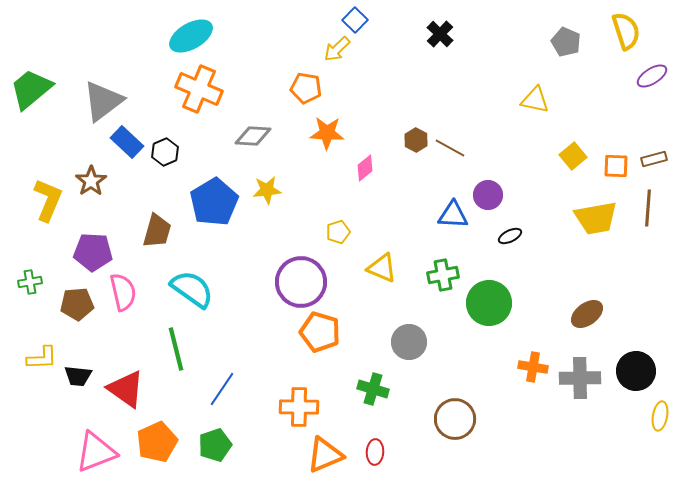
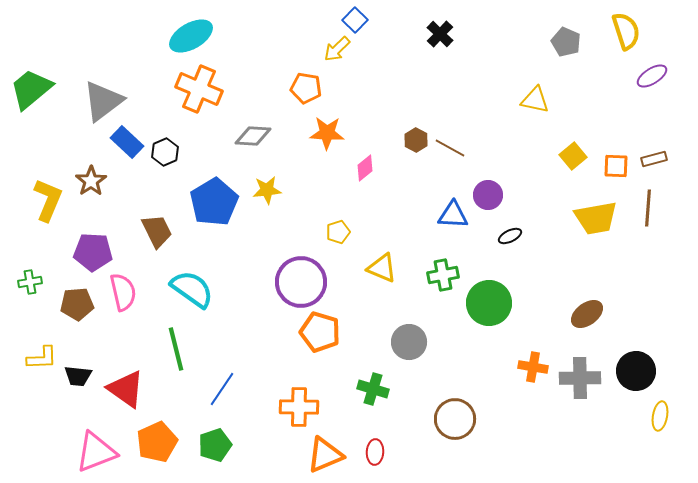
brown trapezoid at (157, 231): rotated 42 degrees counterclockwise
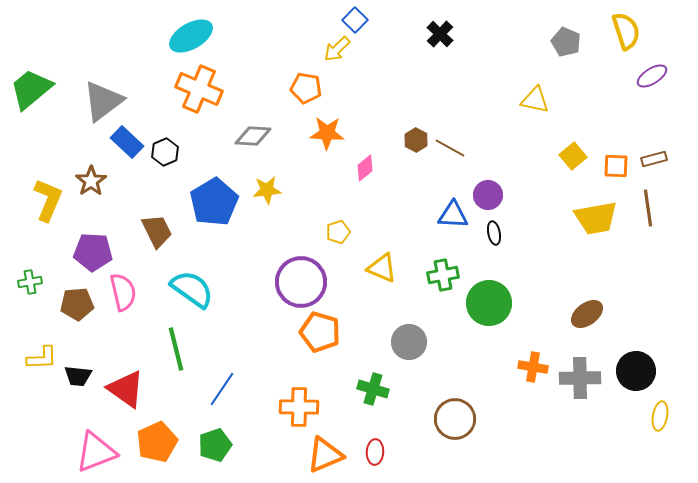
brown line at (648, 208): rotated 12 degrees counterclockwise
black ellipse at (510, 236): moved 16 px left, 3 px up; rotated 75 degrees counterclockwise
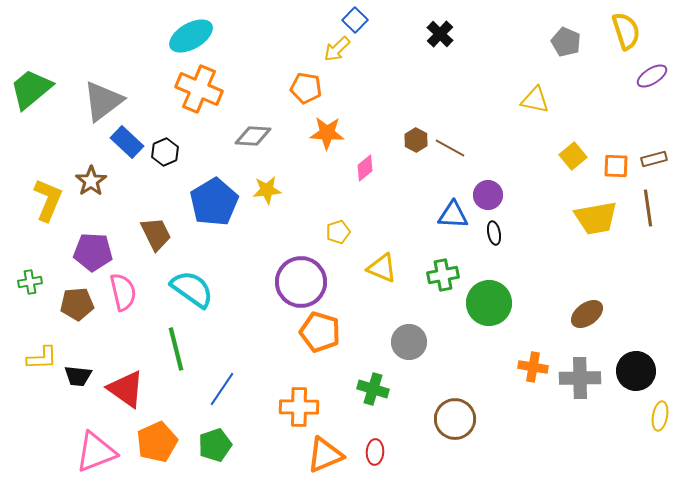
brown trapezoid at (157, 231): moved 1 px left, 3 px down
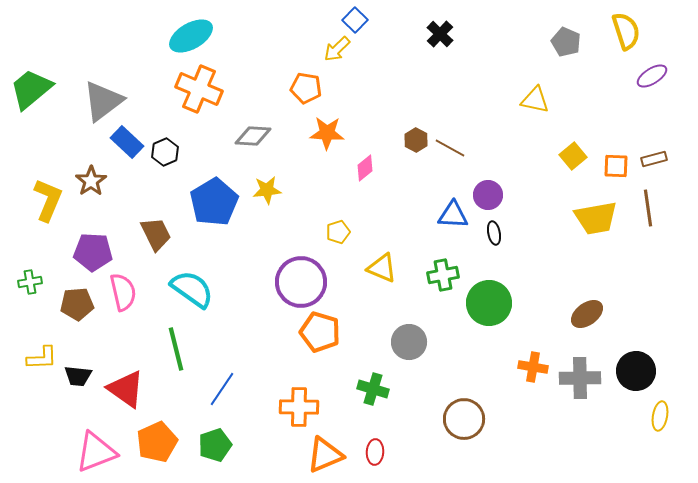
brown circle at (455, 419): moved 9 px right
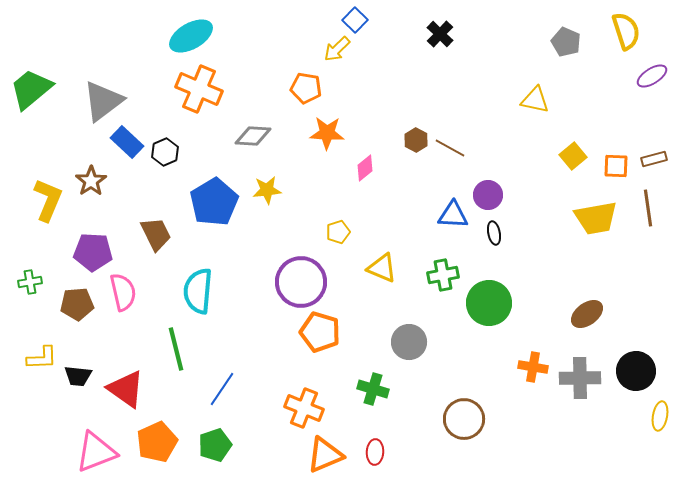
cyan semicircle at (192, 289): moved 6 px right, 2 px down; rotated 120 degrees counterclockwise
orange cross at (299, 407): moved 5 px right, 1 px down; rotated 21 degrees clockwise
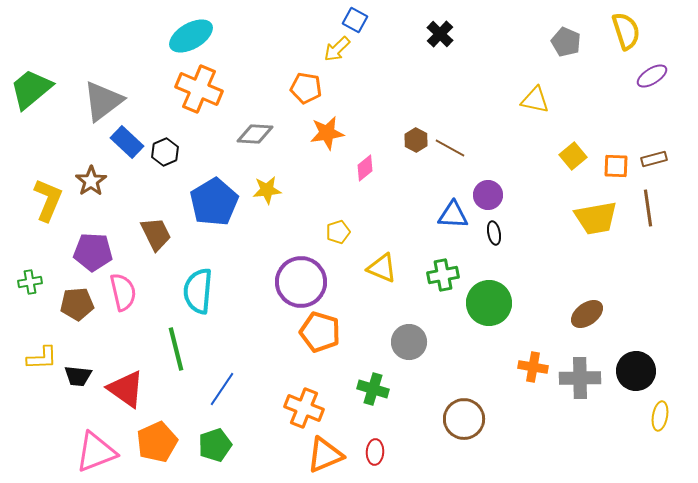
blue square at (355, 20): rotated 15 degrees counterclockwise
orange star at (327, 133): rotated 12 degrees counterclockwise
gray diamond at (253, 136): moved 2 px right, 2 px up
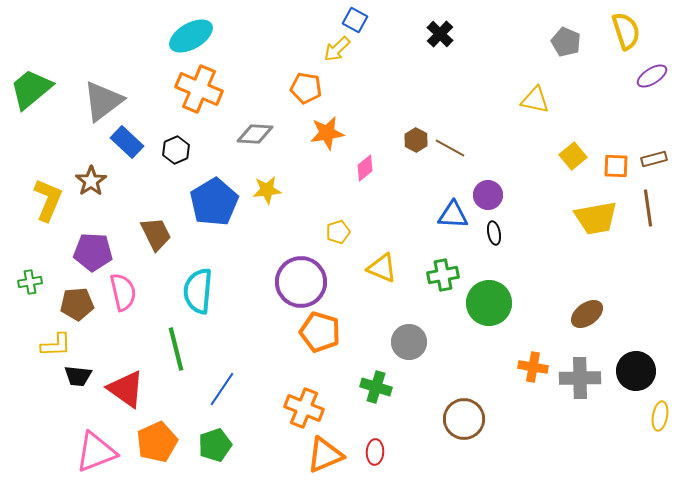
black hexagon at (165, 152): moved 11 px right, 2 px up
yellow L-shape at (42, 358): moved 14 px right, 13 px up
green cross at (373, 389): moved 3 px right, 2 px up
